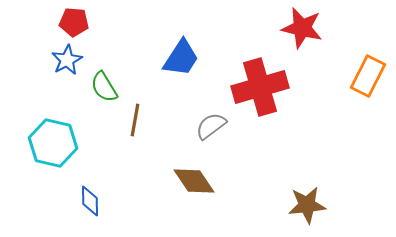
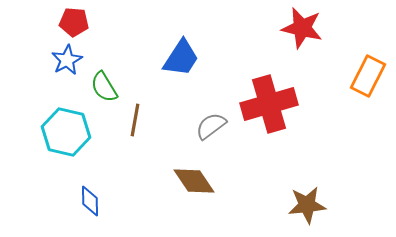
red cross: moved 9 px right, 17 px down
cyan hexagon: moved 13 px right, 11 px up
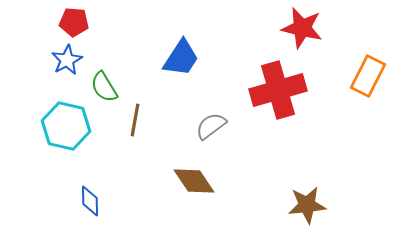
red cross: moved 9 px right, 14 px up
cyan hexagon: moved 6 px up
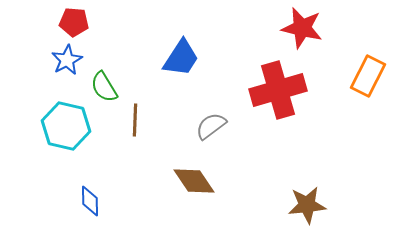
brown line: rotated 8 degrees counterclockwise
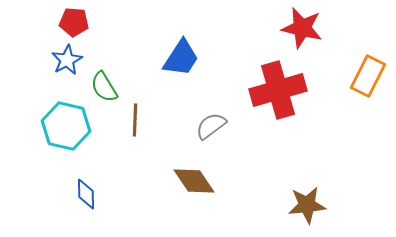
blue diamond: moved 4 px left, 7 px up
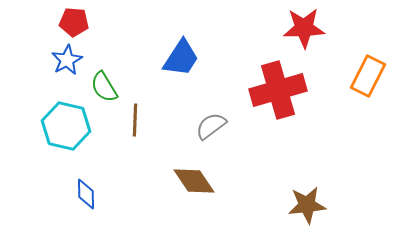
red star: moved 2 px right; rotated 15 degrees counterclockwise
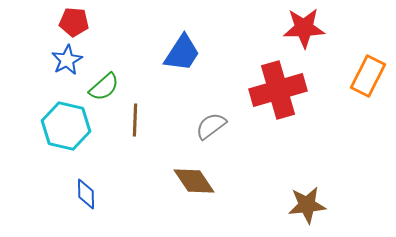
blue trapezoid: moved 1 px right, 5 px up
green semicircle: rotated 100 degrees counterclockwise
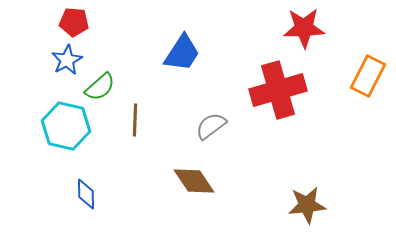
green semicircle: moved 4 px left
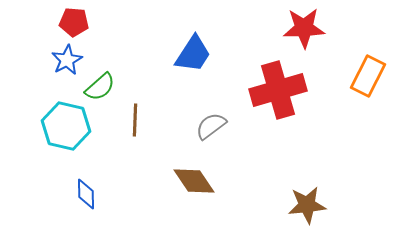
blue trapezoid: moved 11 px right, 1 px down
